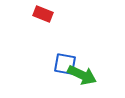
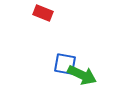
red rectangle: moved 1 px up
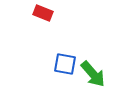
green arrow: moved 11 px right, 1 px up; rotated 24 degrees clockwise
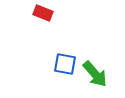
green arrow: moved 2 px right
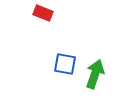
green arrow: rotated 120 degrees counterclockwise
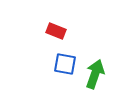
red rectangle: moved 13 px right, 18 px down
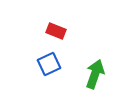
blue square: moved 16 px left; rotated 35 degrees counterclockwise
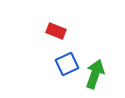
blue square: moved 18 px right
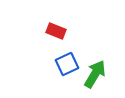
green arrow: rotated 12 degrees clockwise
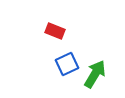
red rectangle: moved 1 px left
